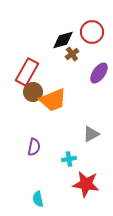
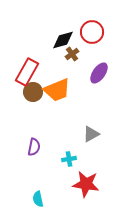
orange trapezoid: moved 4 px right, 10 px up
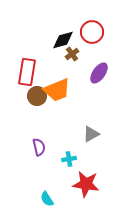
red rectangle: rotated 20 degrees counterclockwise
brown circle: moved 4 px right, 4 px down
purple semicircle: moved 5 px right; rotated 24 degrees counterclockwise
cyan semicircle: moved 9 px right; rotated 21 degrees counterclockwise
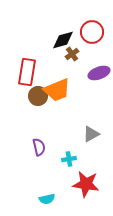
purple ellipse: rotated 35 degrees clockwise
brown circle: moved 1 px right
cyan semicircle: rotated 70 degrees counterclockwise
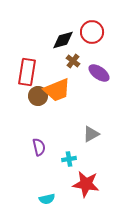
brown cross: moved 1 px right, 7 px down; rotated 16 degrees counterclockwise
purple ellipse: rotated 55 degrees clockwise
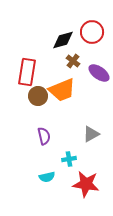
orange trapezoid: moved 5 px right
purple semicircle: moved 5 px right, 11 px up
cyan semicircle: moved 22 px up
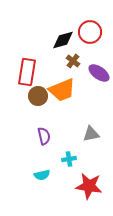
red circle: moved 2 px left
gray triangle: rotated 18 degrees clockwise
cyan semicircle: moved 5 px left, 2 px up
red star: moved 3 px right, 2 px down
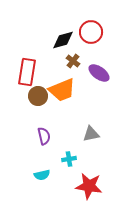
red circle: moved 1 px right
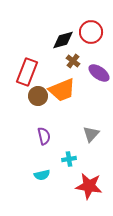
red rectangle: rotated 12 degrees clockwise
gray triangle: rotated 36 degrees counterclockwise
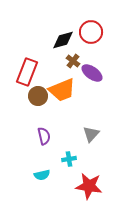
purple ellipse: moved 7 px left
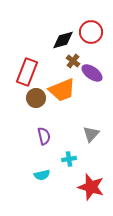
brown circle: moved 2 px left, 2 px down
red star: moved 2 px right, 1 px down; rotated 8 degrees clockwise
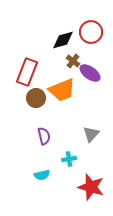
purple ellipse: moved 2 px left
